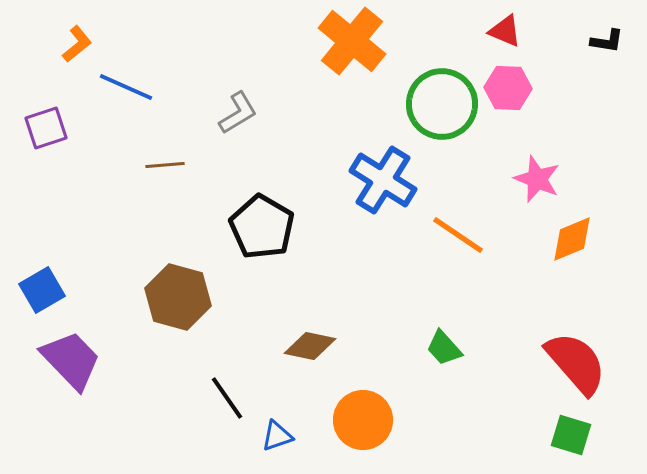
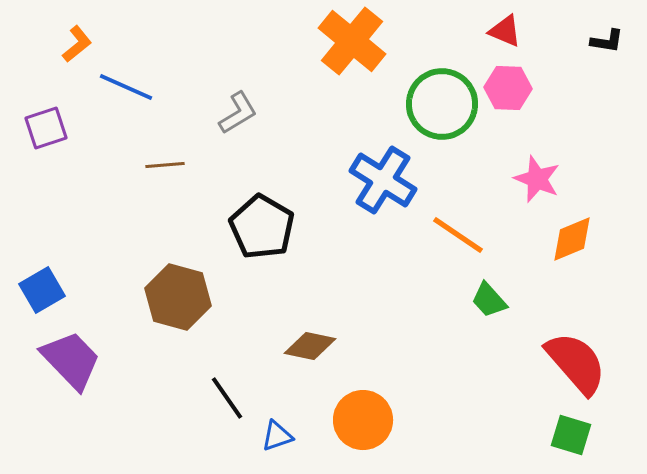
green trapezoid: moved 45 px right, 48 px up
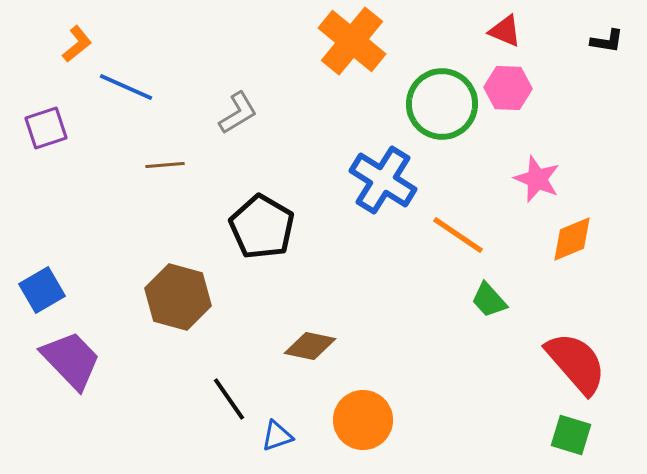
black line: moved 2 px right, 1 px down
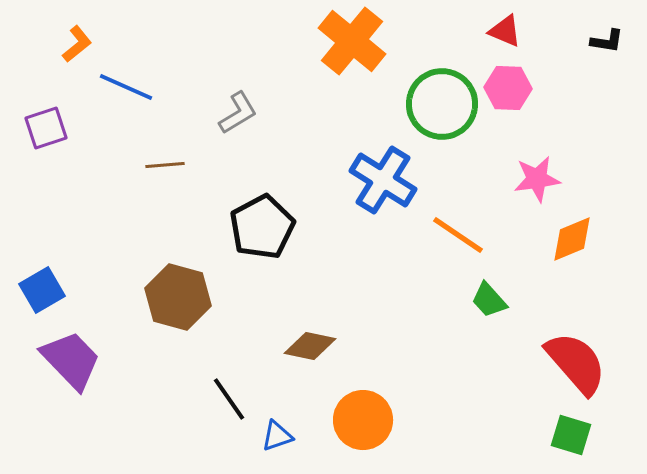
pink star: rotated 30 degrees counterclockwise
black pentagon: rotated 14 degrees clockwise
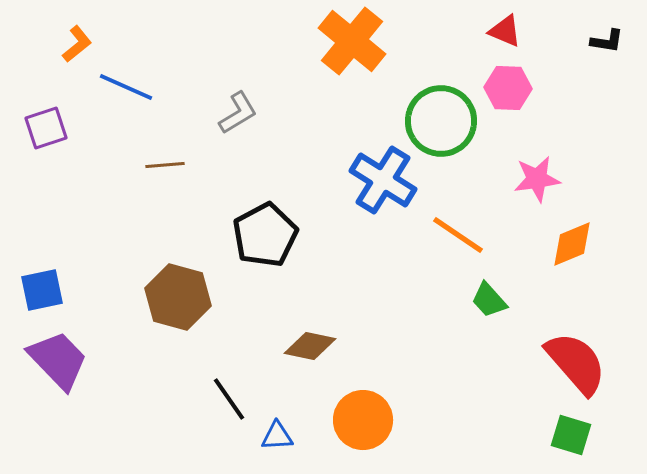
green circle: moved 1 px left, 17 px down
black pentagon: moved 3 px right, 8 px down
orange diamond: moved 5 px down
blue square: rotated 18 degrees clockwise
purple trapezoid: moved 13 px left
blue triangle: rotated 16 degrees clockwise
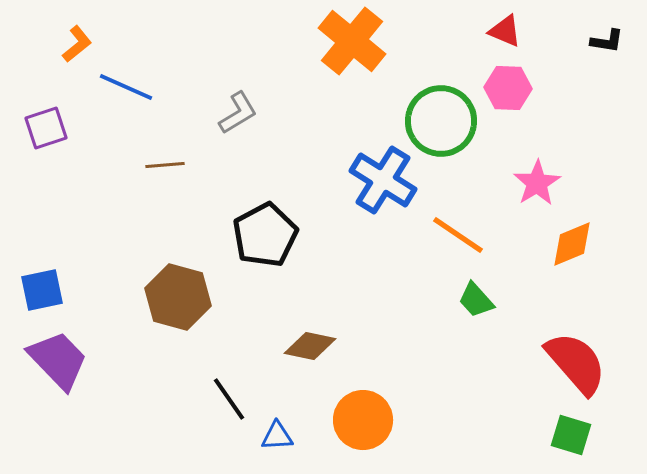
pink star: moved 4 px down; rotated 24 degrees counterclockwise
green trapezoid: moved 13 px left
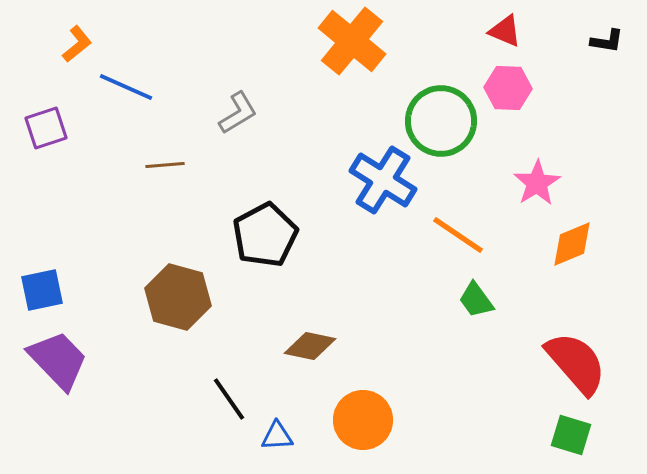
green trapezoid: rotated 6 degrees clockwise
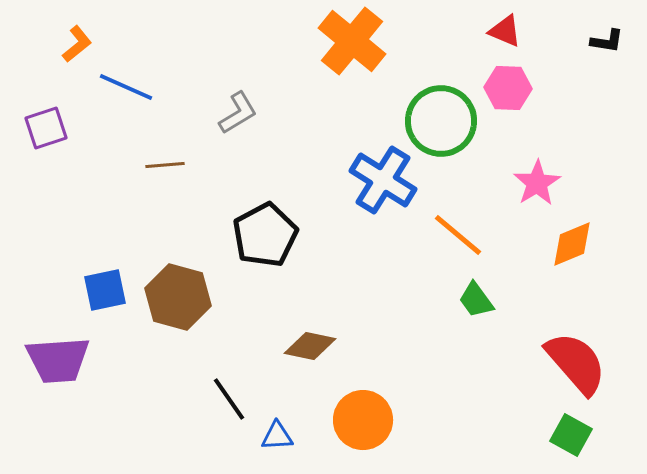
orange line: rotated 6 degrees clockwise
blue square: moved 63 px right
purple trapezoid: rotated 130 degrees clockwise
green square: rotated 12 degrees clockwise
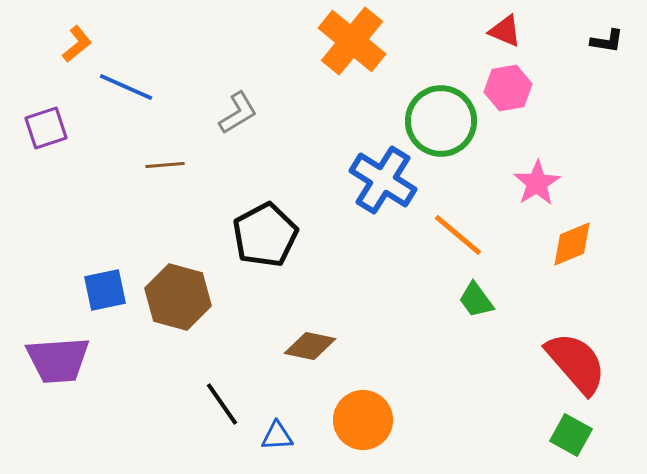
pink hexagon: rotated 12 degrees counterclockwise
black line: moved 7 px left, 5 px down
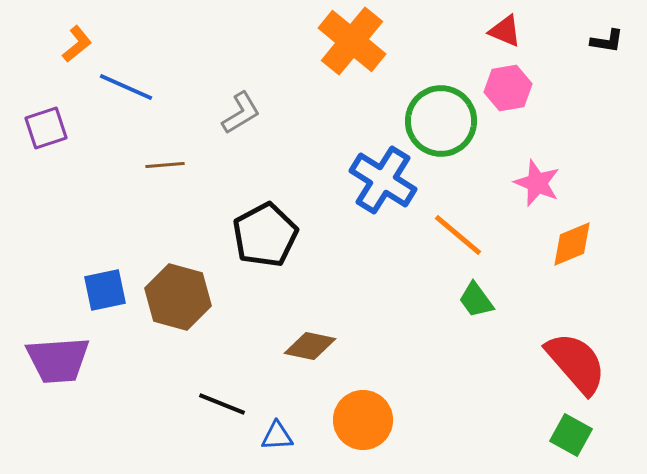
gray L-shape: moved 3 px right
pink star: rotated 18 degrees counterclockwise
black line: rotated 33 degrees counterclockwise
